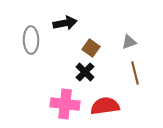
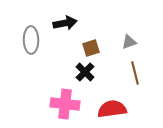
brown square: rotated 36 degrees clockwise
red semicircle: moved 7 px right, 3 px down
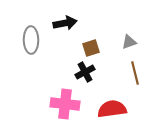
black cross: rotated 18 degrees clockwise
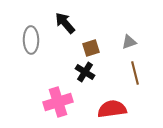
black arrow: rotated 120 degrees counterclockwise
black cross: rotated 30 degrees counterclockwise
pink cross: moved 7 px left, 2 px up; rotated 24 degrees counterclockwise
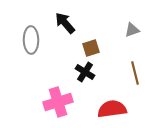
gray triangle: moved 3 px right, 12 px up
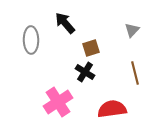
gray triangle: rotated 28 degrees counterclockwise
pink cross: rotated 16 degrees counterclockwise
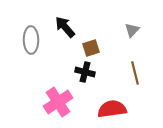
black arrow: moved 4 px down
black cross: rotated 18 degrees counterclockwise
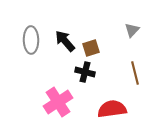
black arrow: moved 14 px down
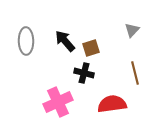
gray ellipse: moved 5 px left, 1 px down
black cross: moved 1 px left, 1 px down
pink cross: rotated 8 degrees clockwise
red semicircle: moved 5 px up
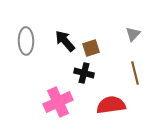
gray triangle: moved 1 px right, 4 px down
red semicircle: moved 1 px left, 1 px down
